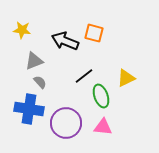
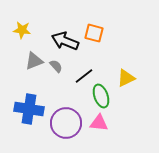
gray semicircle: moved 16 px right, 16 px up
pink triangle: moved 4 px left, 4 px up
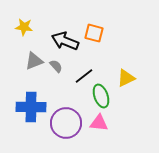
yellow star: moved 2 px right, 3 px up
blue cross: moved 2 px right, 2 px up; rotated 8 degrees counterclockwise
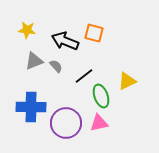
yellow star: moved 3 px right, 3 px down
yellow triangle: moved 1 px right, 3 px down
pink triangle: rotated 18 degrees counterclockwise
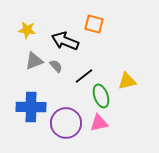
orange square: moved 9 px up
yellow triangle: rotated 12 degrees clockwise
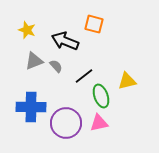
yellow star: rotated 12 degrees clockwise
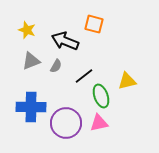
gray triangle: moved 3 px left
gray semicircle: rotated 72 degrees clockwise
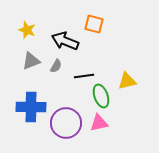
black line: rotated 30 degrees clockwise
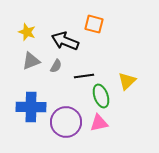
yellow star: moved 2 px down
yellow triangle: rotated 30 degrees counterclockwise
purple circle: moved 1 px up
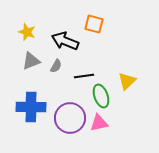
purple circle: moved 4 px right, 4 px up
